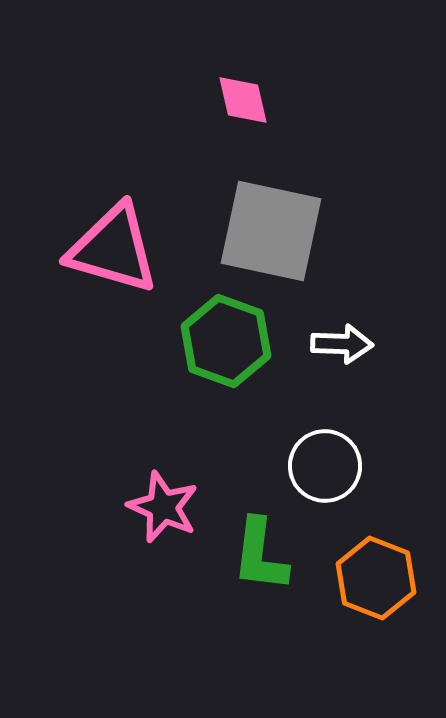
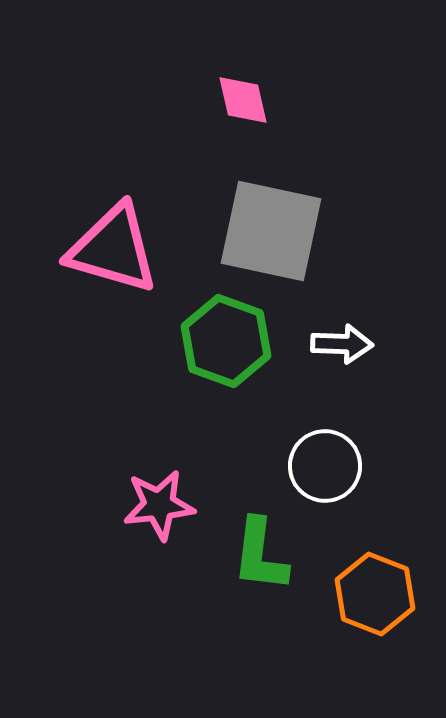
pink star: moved 4 px left, 2 px up; rotated 30 degrees counterclockwise
orange hexagon: moved 1 px left, 16 px down
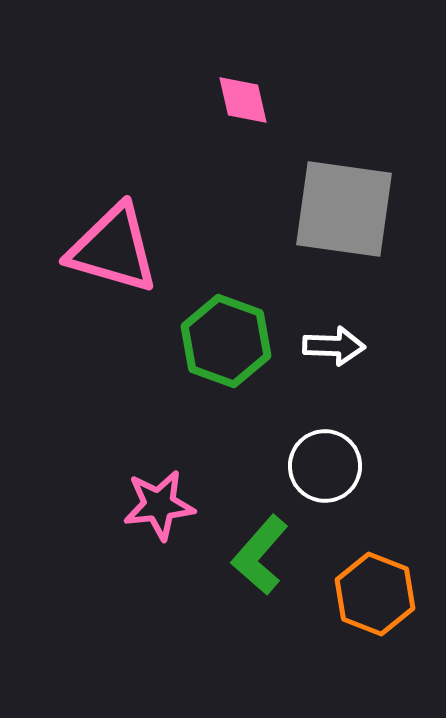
gray square: moved 73 px right, 22 px up; rotated 4 degrees counterclockwise
white arrow: moved 8 px left, 2 px down
green L-shape: rotated 34 degrees clockwise
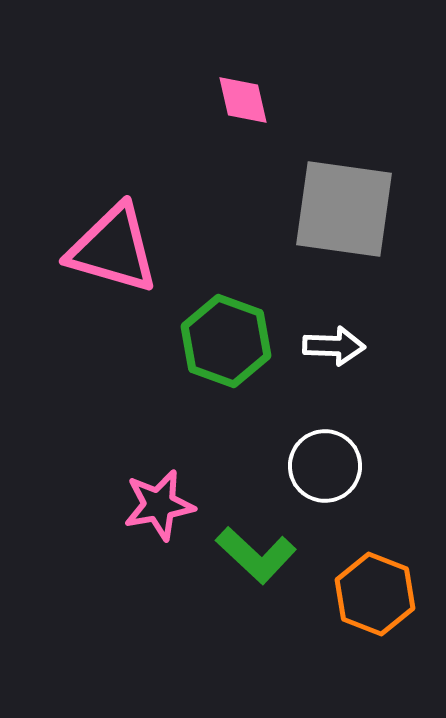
pink star: rotated 4 degrees counterclockwise
green L-shape: moved 4 px left; rotated 88 degrees counterclockwise
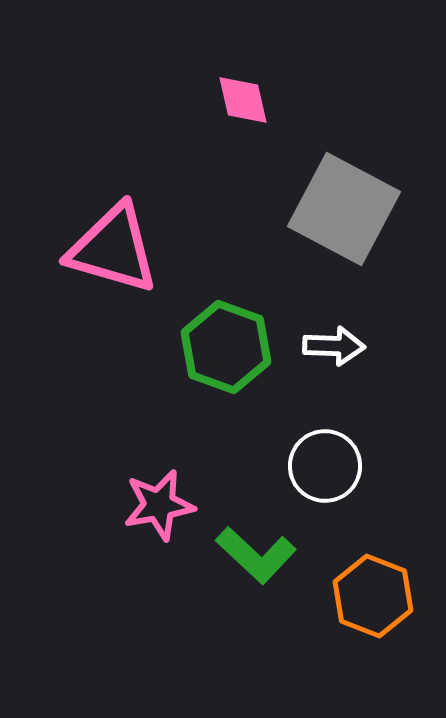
gray square: rotated 20 degrees clockwise
green hexagon: moved 6 px down
orange hexagon: moved 2 px left, 2 px down
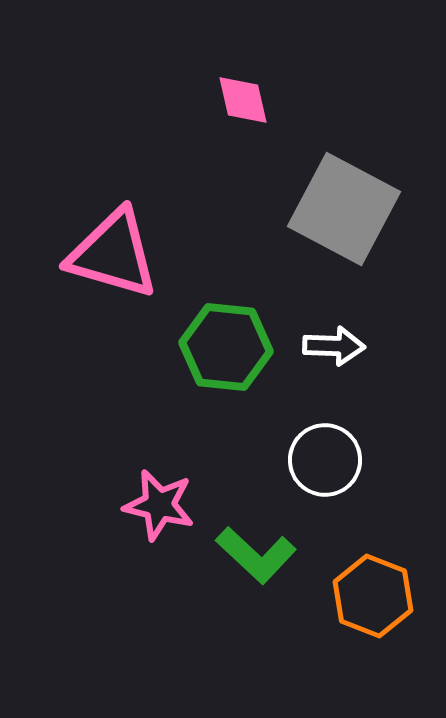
pink triangle: moved 5 px down
green hexagon: rotated 14 degrees counterclockwise
white circle: moved 6 px up
pink star: rotated 24 degrees clockwise
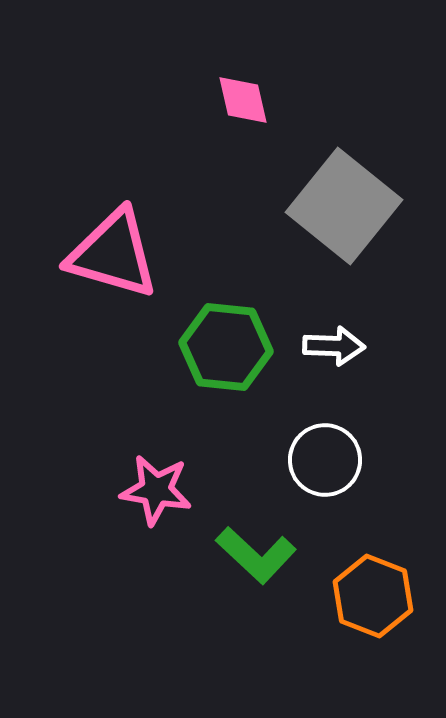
gray square: moved 3 px up; rotated 11 degrees clockwise
pink star: moved 3 px left, 15 px up; rotated 4 degrees counterclockwise
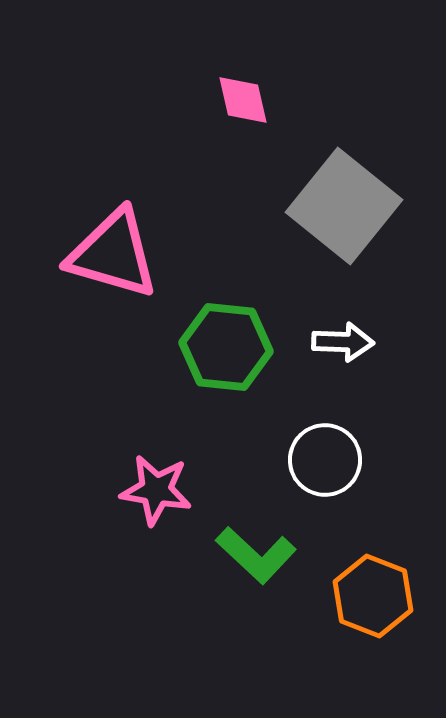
white arrow: moved 9 px right, 4 px up
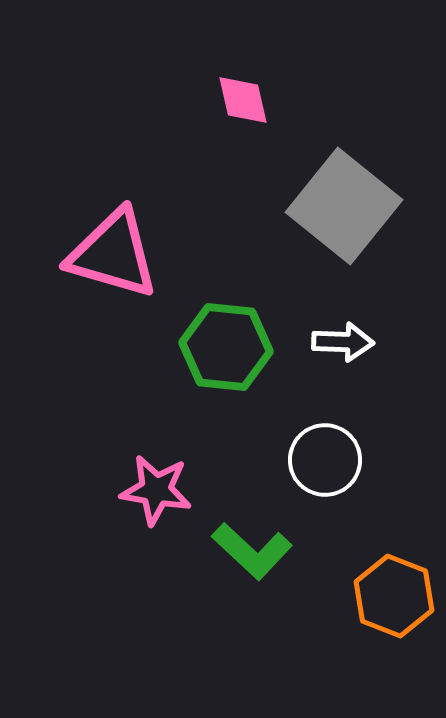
green L-shape: moved 4 px left, 4 px up
orange hexagon: moved 21 px right
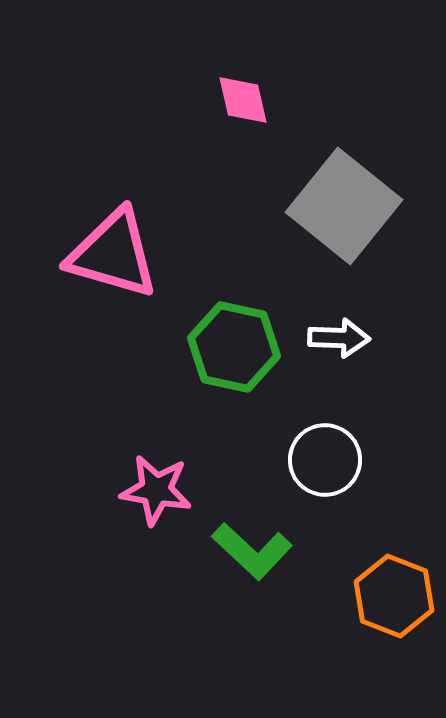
white arrow: moved 4 px left, 4 px up
green hexagon: moved 8 px right; rotated 6 degrees clockwise
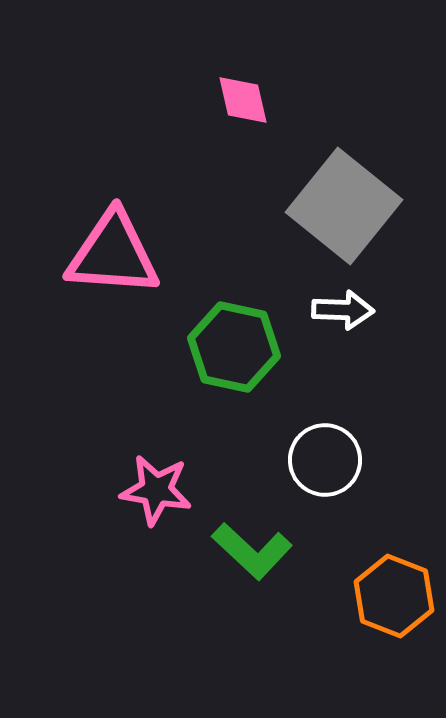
pink triangle: rotated 12 degrees counterclockwise
white arrow: moved 4 px right, 28 px up
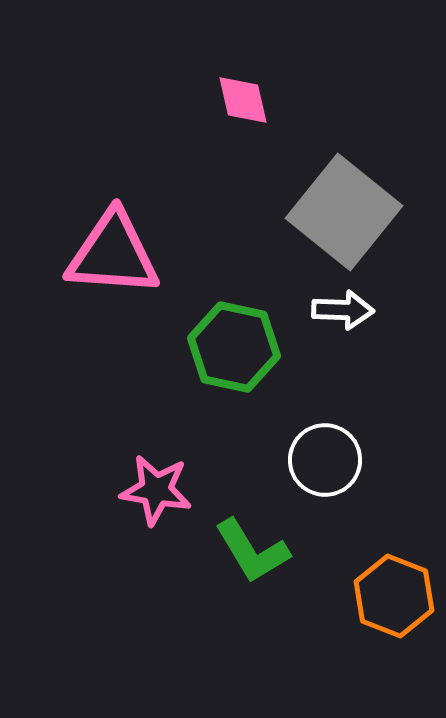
gray square: moved 6 px down
green L-shape: rotated 16 degrees clockwise
